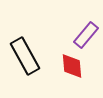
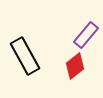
red diamond: moved 3 px right; rotated 56 degrees clockwise
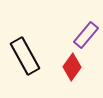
red diamond: moved 3 px left, 1 px down; rotated 16 degrees counterclockwise
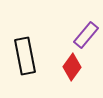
black rectangle: rotated 18 degrees clockwise
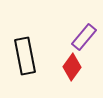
purple rectangle: moved 2 px left, 2 px down
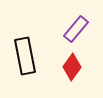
purple rectangle: moved 8 px left, 8 px up
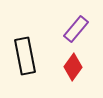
red diamond: moved 1 px right
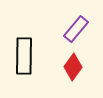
black rectangle: moved 1 px left; rotated 12 degrees clockwise
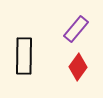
red diamond: moved 5 px right
